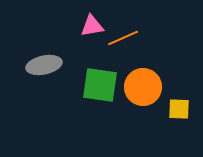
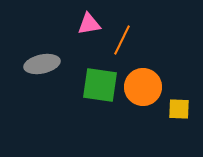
pink triangle: moved 3 px left, 2 px up
orange line: moved 1 px left, 2 px down; rotated 40 degrees counterclockwise
gray ellipse: moved 2 px left, 1 px up
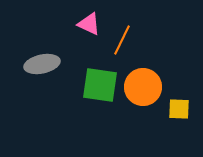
pink triangle: rotated 35 degrees clockwise
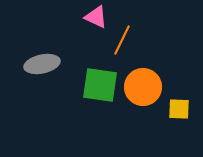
pink triangle: moved 7 px right, 7 px up
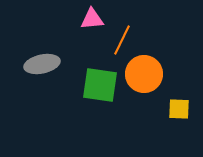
pink triangle: moved 4 px left, 2 px down; rotated 30 degrees counterclockwise
orange circle: moved 1 px right, 13 px up
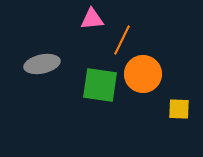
orange circle: moved 1 px left
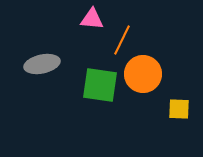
pink triangle: rotated 10 degrees clockwise
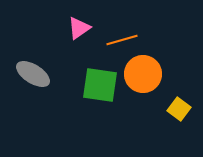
pink triangle: moved 13 px left, 9 px down; rotated 40 degrees counterclockwise
orange line: rotated 48 degrees clockwise
gray ellipse: moved 9 px left, 10 px down; rotated 44 degrees clockwise
yellow square: rotated 35 degrees clockwise
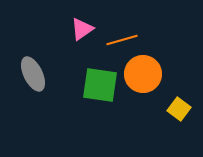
pink triangle: moved 3 px right, 1 px down
gray ellipse: rotated 32 degrees clockwise
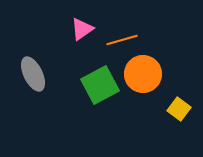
green square: rotated 36 degrees counterclockwise
